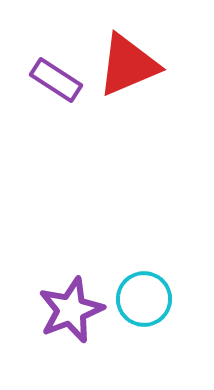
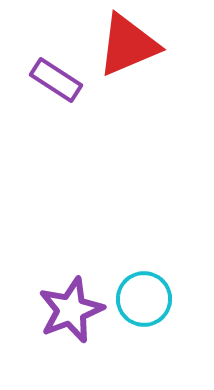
red triangle: moved 20 px up
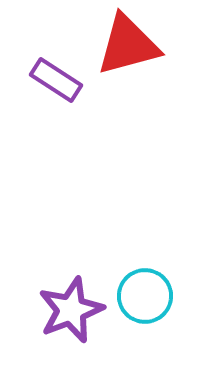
red triangle: rotated 8 degrees clockwise
cyan circle: moved 1 px right, 3 px up
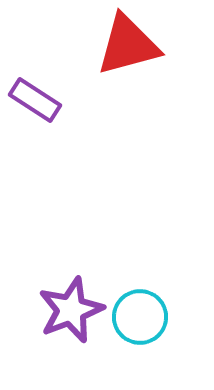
purple rectangle: moved 21 px left, 20 px down
cyan circle: moved 5 px left, 21 px down
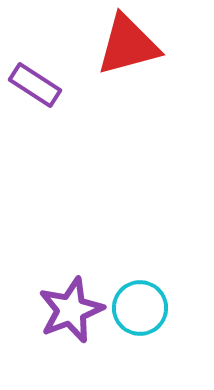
purple rectangle: moved 15 px up
cyan circle: moved 9 px up
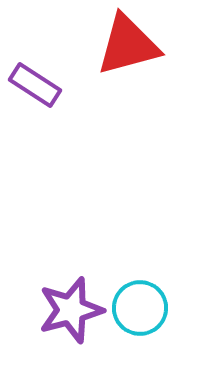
purple star: rotated 6 degrees clockwise
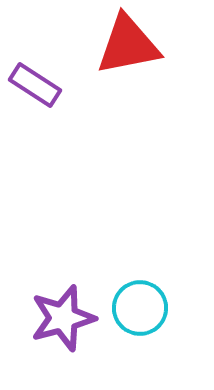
red triangle: rotated 4 degrees clockwise
purple star: moved 8 px left, 8 px down
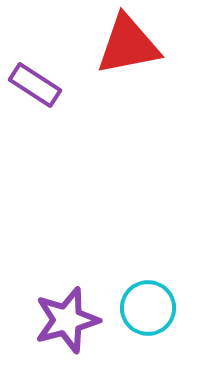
cyan circle: moved 8 px right
purple star: moved 4 px right, 2 px down
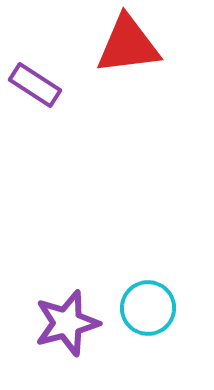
red triangle: rotated 4 degrees clockwise
purple star: moved 3 px down
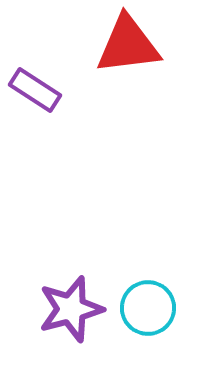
purple rectangle: moved 5 px down
purple star: moved 4 px right, 14 px up
